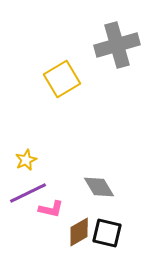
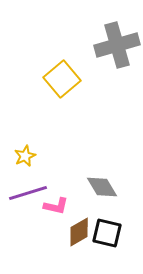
yellow square: rotated 9 degrees counterclockwise
yellow star: moved 1 px left, 4 px up
gray diamond: moved 3 px right
purple line: rotated 9 degrees clockwise
pink L-shape: moved 5 px right, 3 px up
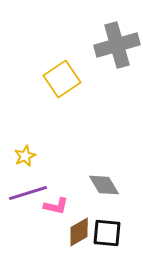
yellow square: rotated 6 degrees clockwise
gray diamond: moved 2 px right, 2 px up
black square: rotated 8 degrees counterclockwise
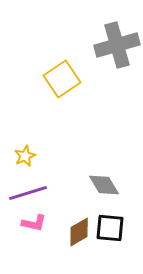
pink L-shape: moved 22 px left, 17 px down
black square: moved 3 px right, 5 px up
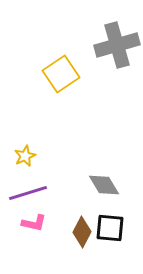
yellow square: moved 1 px left, 5 px up
brown diamond: moved 3 px right; rotated 32 degrees counterclockwise
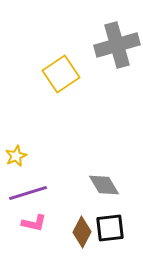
yellow star: moved 9 px left
black square: rotated 12 degrees counterclockwise
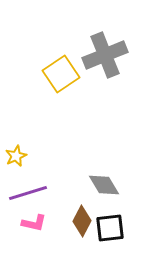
gray cross: moved 12 px left, 10 px down; rotated 6 degrees counterclockwise
brown diamond: moved 11 px up
